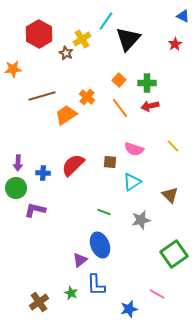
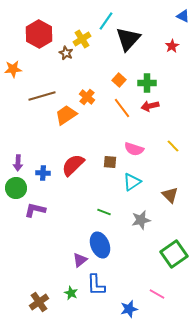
red star: moved 3 px left, 2 px down
orange line: moved 2 px right
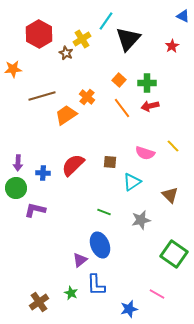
pink semicircle: moved 11 px right, 4 px down
green square: rotated 20 degrees counterclockwise
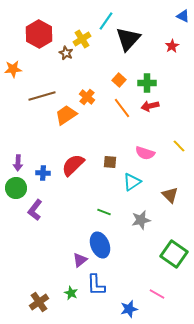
yellow line: moved 6 px right
purple L-shape: rotated 65 degrees counterclockwise
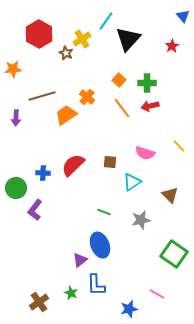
blue triangle: rotated 24 degrees clockwise
purple arrow: moved 2 px left, 45 px up
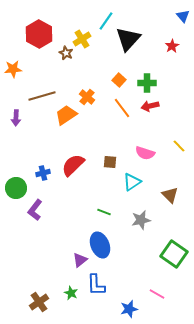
blue cross: rotated 16 degrees counterclockwise
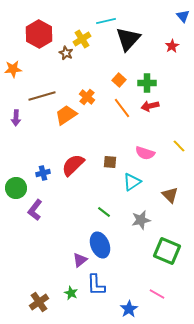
cyan line: rotated 42 degrees clockwise
green line: rotated 16 degrees clockwise
green square: moved 7 px left, 3 px up; rotated 12 degrees counterclockwise
blue star: rotated 18 degrees counterclockwise
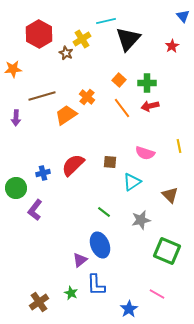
yellow line: rotated 32 degrees clockwise
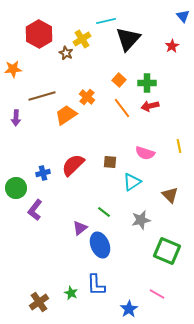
purple triangle: moved 32 px up
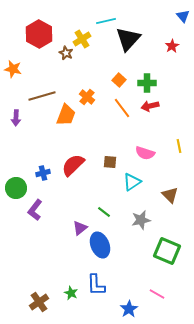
orange star: rotated 18 degrees clockwise
orange trapezoid: rotated 145 degrees clockwise
